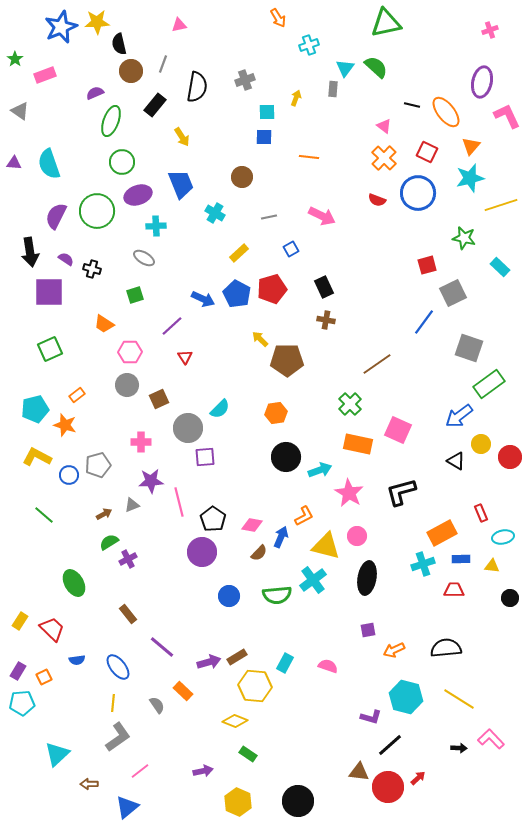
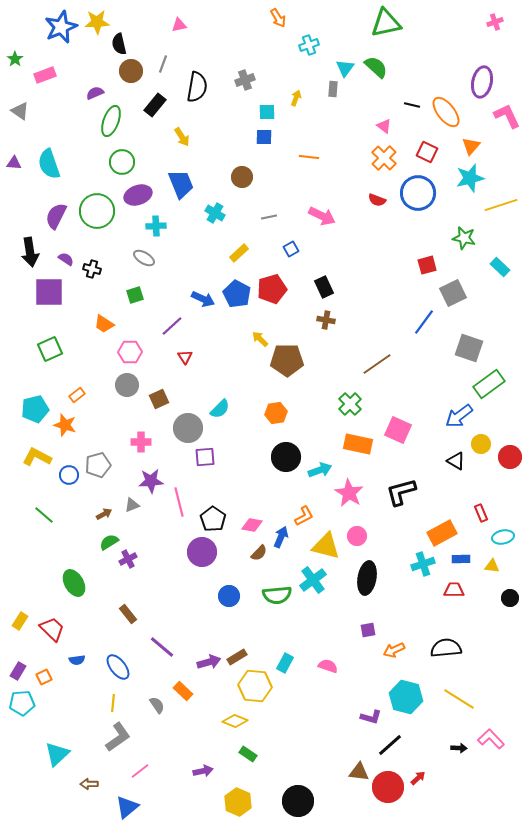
pink cross at (490, 30): moved 5 px right, 8 px up
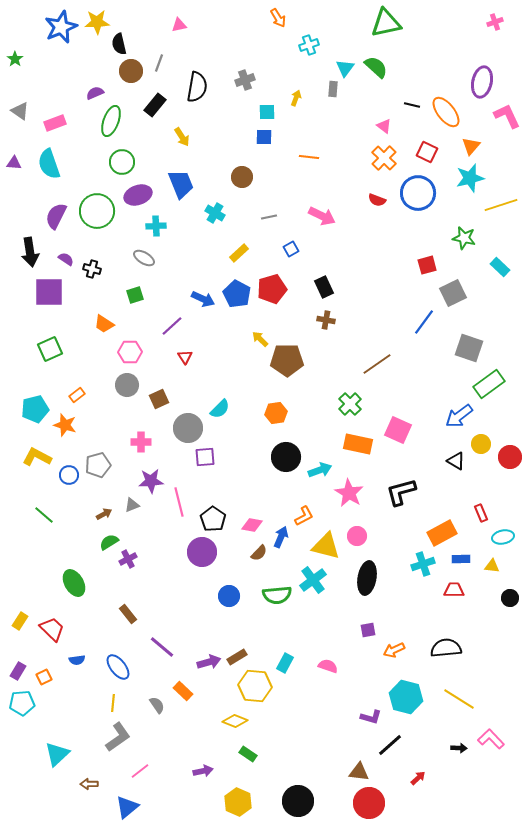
gray line at (163, 64): moved 4 px left, 1 px up
pink rectangle at (45, 75): moved 10 px right, 48 px down
red circle at (388, 787): moved 19 px left, 16 px down
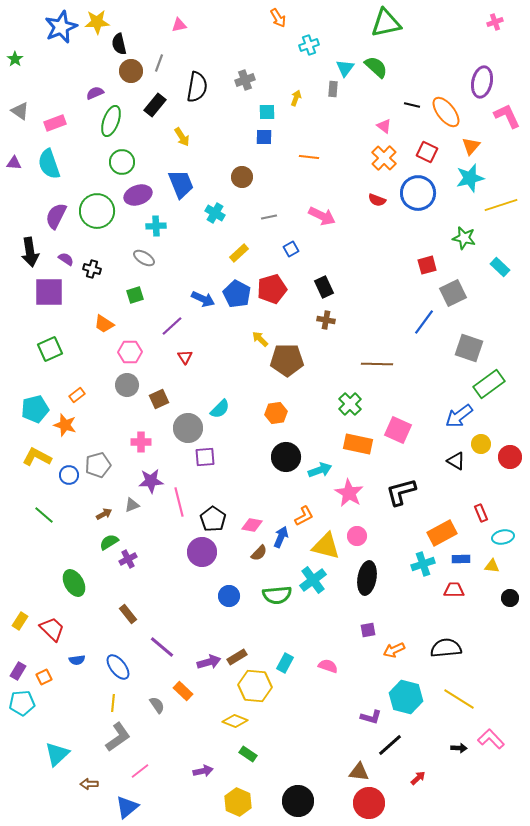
brown line at (377, 364): rotated 36 degrees clockwise
